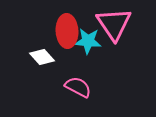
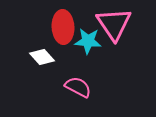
red ellipse: moved 4 px left, 4 px up
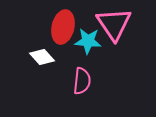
red ellipse: rotated 16 degrees clockwise
pink semicircle: moved 4 px right, 6 px up; rotated 68 degrees clockwise
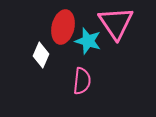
pink triangle: moved 2 px right, 1 px up
cyan star: rotated 12 degrees clockwise
white diamond: moved 1 px left, 2 px up; rotated 65 degrees clockwise
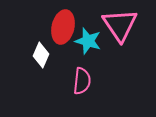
pink triangle: moved 4 px right, 2 px down
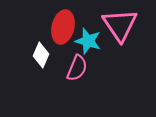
pink semicircle: moved 5 px left, 13 px up; rotated 16 degrees clockwise
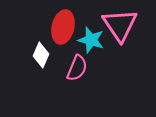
cyan star: moved 3 px right, 1 px up
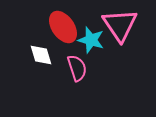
red ellipse: rotated 48 degrees counterclockwise
white diamond: rotated 40 degrees counterclockwise
pink semicircle: rotated 40 degrees counterclockwise
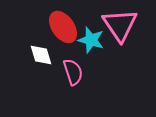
pink semicircle: moved 4 px left, 4 px down
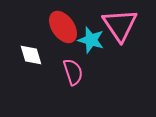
white diamond: moved 10 px left
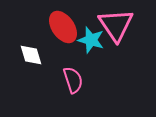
pink triangle: moved 4 px left
pink semicircle: moved 8 px down
